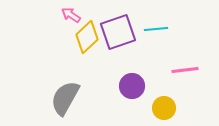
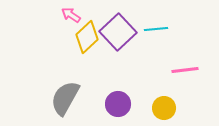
purple square: rotated 24 degrees counterclockwise
purple circle: moved 14 px left, 18 px down
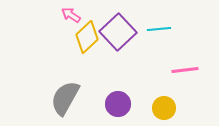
cyan line: moved 3 px right
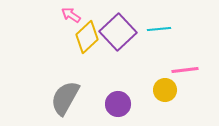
yellow circle: moved 1 px right, 18 px up
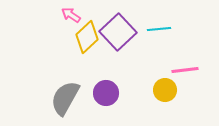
purple circle: moved 12 px left, 11 px up
